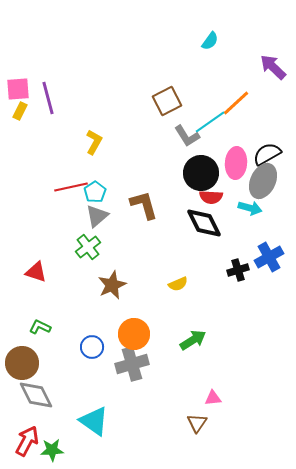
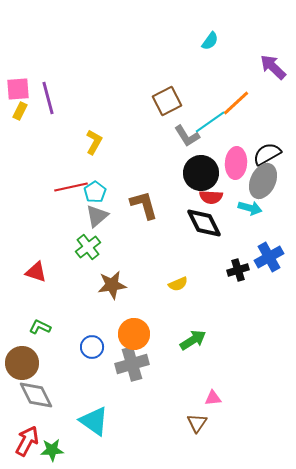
brown star: rotated 16 degrees clockwise
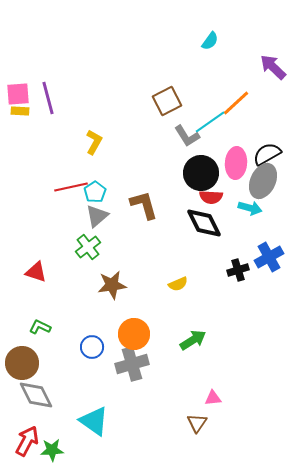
pink square: moved 5 px down
yellow rectangle: rotated 66 degrees clockwise
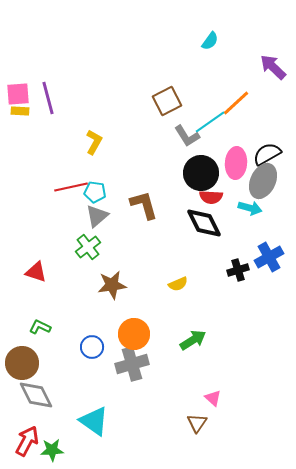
cyan pentagon: rotated 30 degrees counterclockwise
pink triangle: rotated 48 degrees clockwise
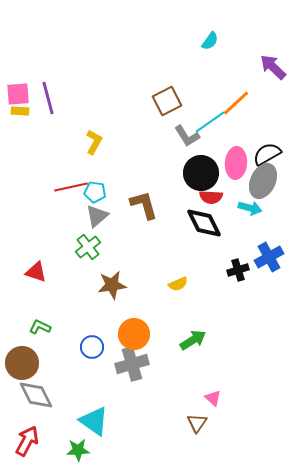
green star: moved 26 px right
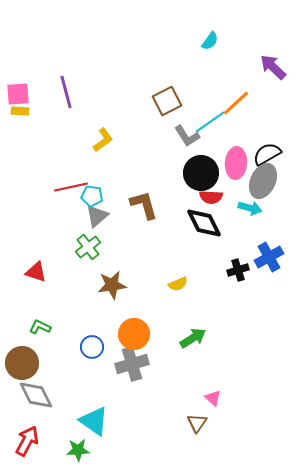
purple line: moved 18 px right, 6 px up
yellow L-shape: moved 9 px right, 2 px up; rotated 25 degrees clockwise
cyan pentagon: moved 3 px left, 4 px down
green arrow: moved 2 px up
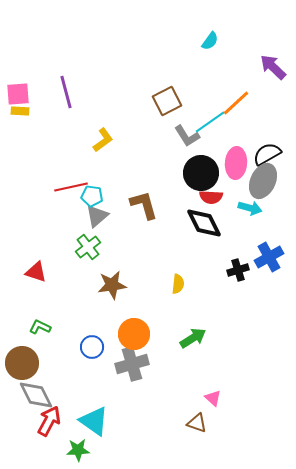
yellow semicircle: rotated 60 degrees counterclockwise
brown triangle: rotated 45 degrees counterclockwise
red arrow: moved 22 px right, 20 px up
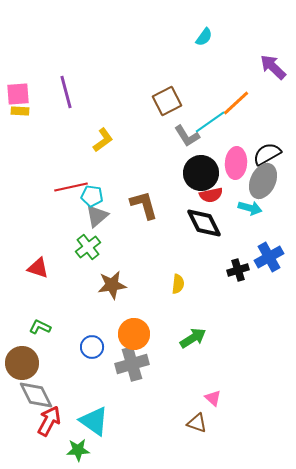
cyan semicircle: moved 6 px left, 4 px up
red semicircle: moved 2 px up; rotated 15 degrees counterclockwise
red triangle: moved 2 px right, 4 px up
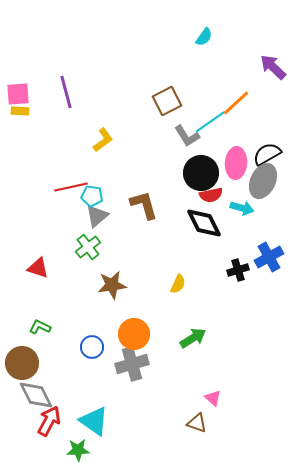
cyan arrow: moved 8 px left
yellow semicircle: rotated 18 degrees clockwise
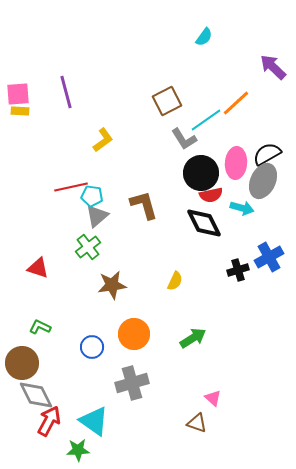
cyan line: moved 4 px left, 2 px up
gray L-shape: moved 3 px left, 3 px down
yellow semicircle: moved 3 px left, 3 px up
gray cross: moved 19 px down
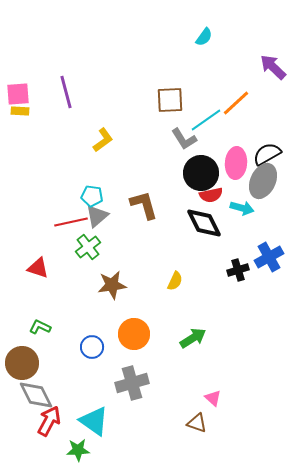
brown square: moved 3 px right, 1 px up; rotated 24 degrees clockwise
red line: moved 35 px down
